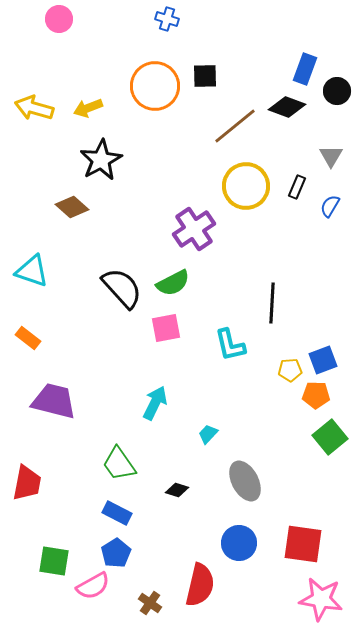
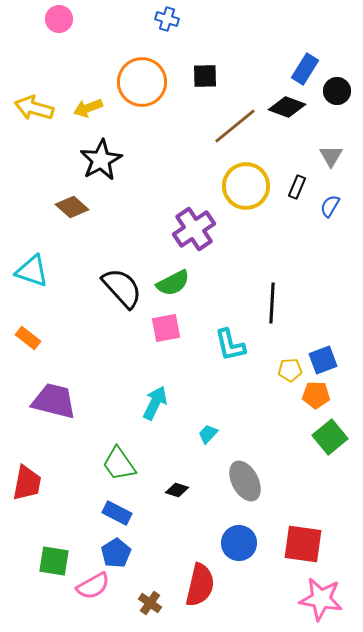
blue rectangle at (305, 69): rotated 12 degrees clockwise
orange circle at (155, 86): moved 13 px left, 4 px up
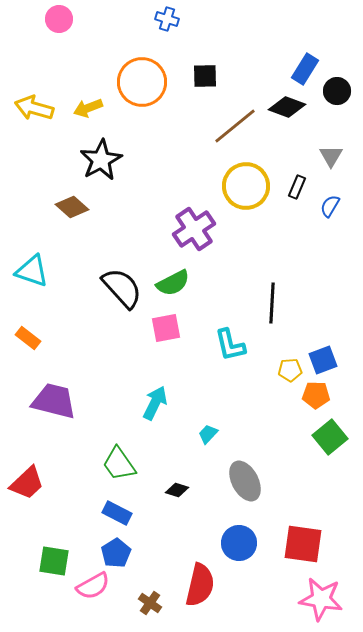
red trapezoid at (27, 483): rotated 36 degrees clockwise
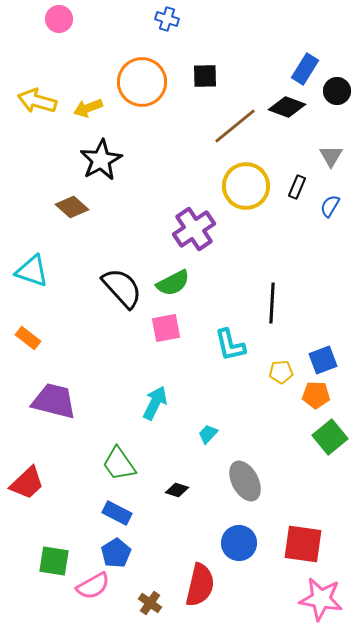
yellow arrow at (34, 108): moved 3 px right, 7 px up
yellow pentagon at (290, 370): moved 9 px left, 2 px down
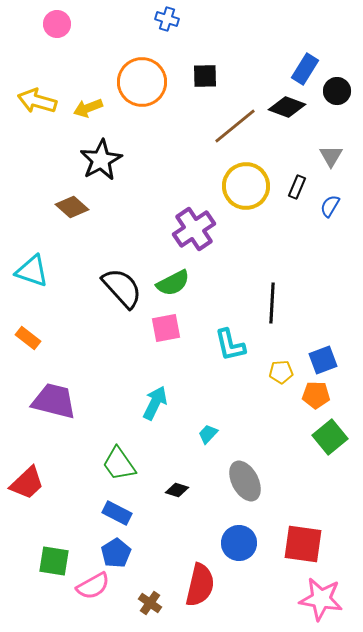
pink circle at (59, 19): moved 2 px left, 5 px down
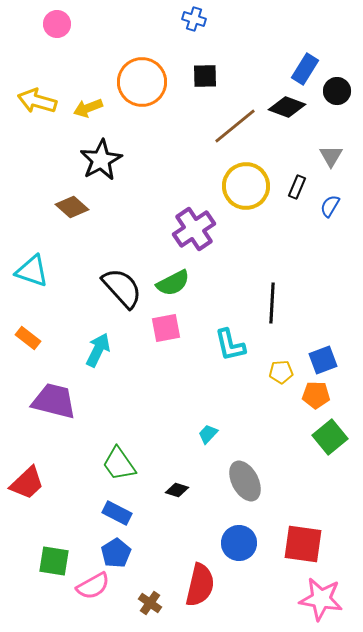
blue cross at (167, 19): moved 27 px right
cyan arrow at (155, 403): moved 57 px left, 53 px up
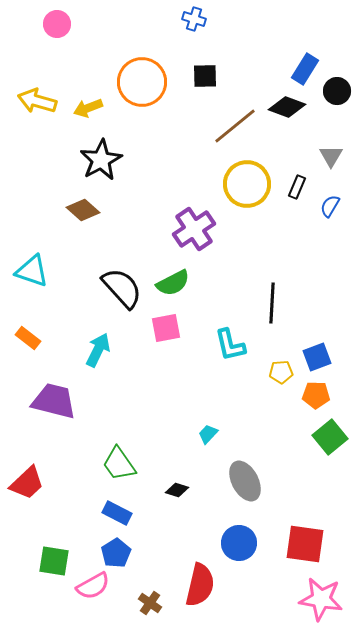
yellow circle at (246, 186): moved 1 px right, 2 px up
brown diamond at (72, 207): moved 11 px right, 3 px down
blue square at (323, 360): moved 6 px left, 3 px up
red square at (303, 544): moved 2 px right
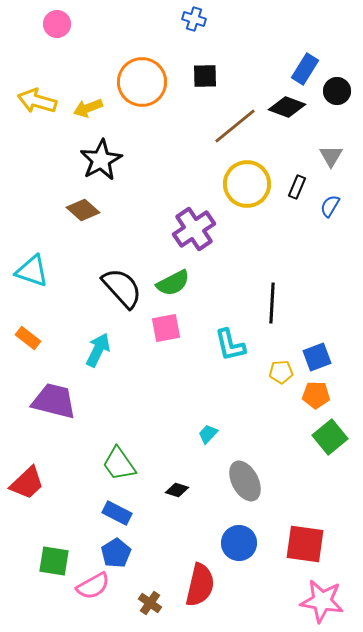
pink star at (321, 599): moved 1 px right, 2 px down
